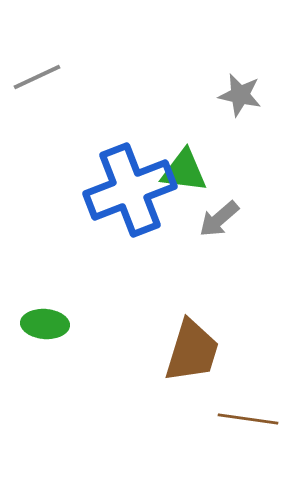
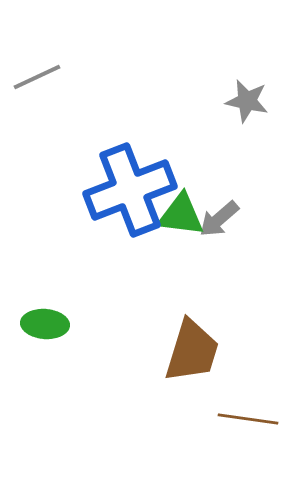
gray star: moved 7 px right, 6 px down
green triangle: moved 3 px left, 44 px down
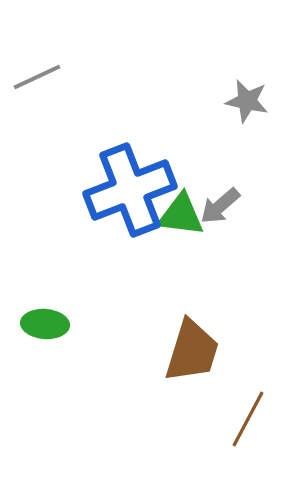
gray arrow: moved 1 px right, 13 px up
brown line: rotated 70 degrees counterclockwise
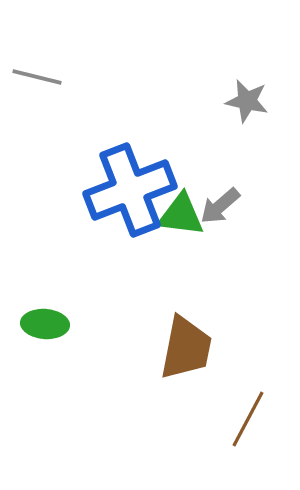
gray line: rotated 39 degrees clockwise
brown trapezoid: moved 6 px left, 3 px up; rotated 6 degrees counterclockwise
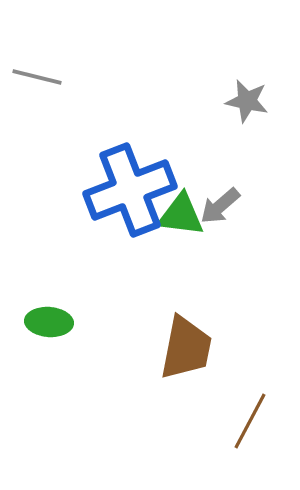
green ellipse: moved 4 px right, 2 px up
brown line: moved 2 px right, 2 px down
